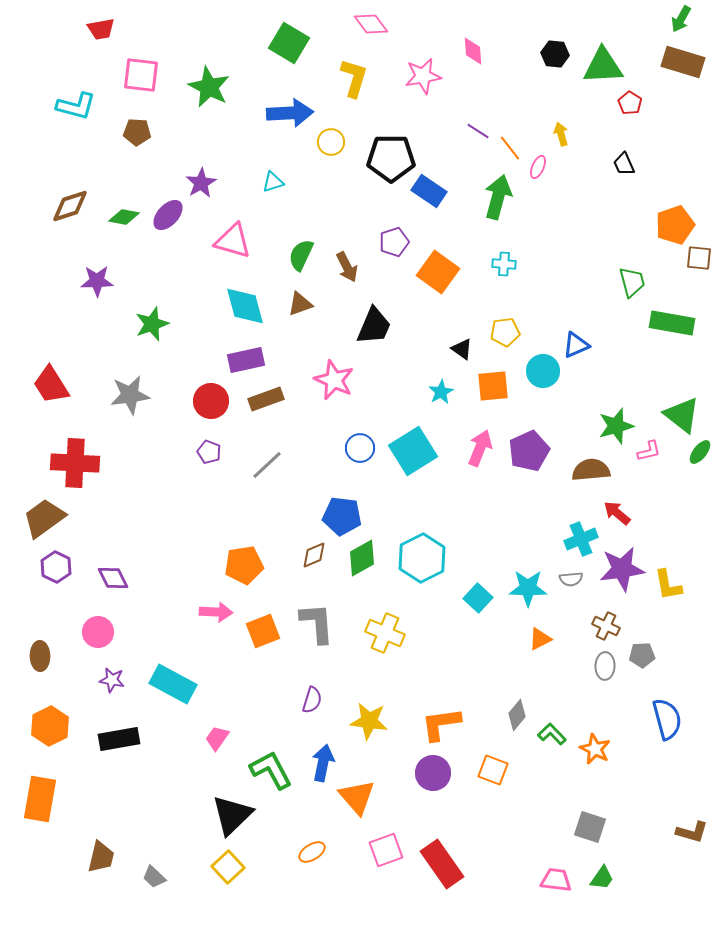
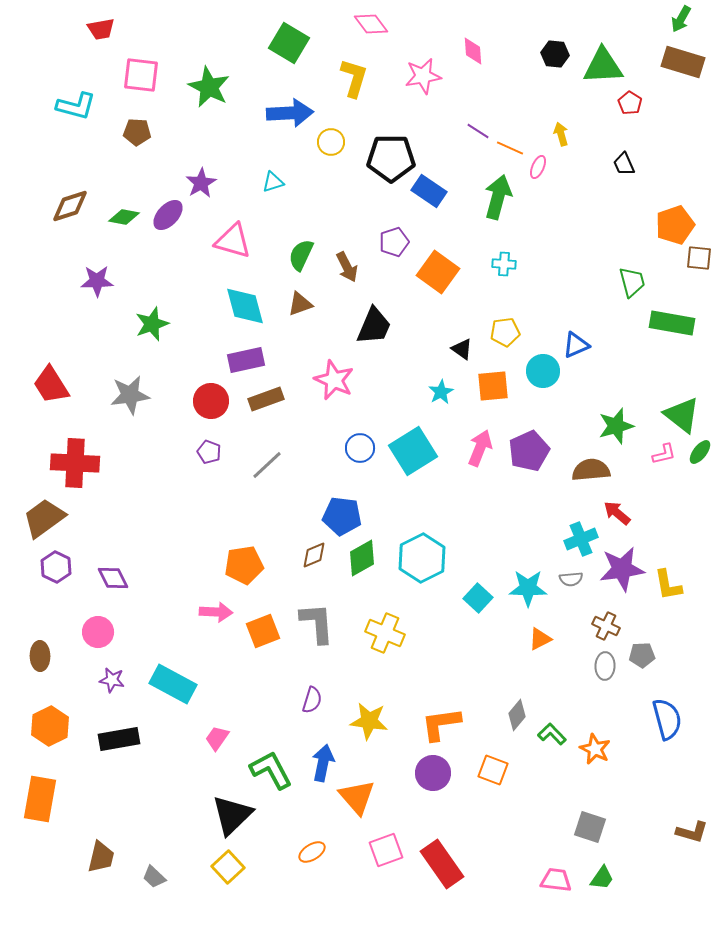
orange line at (510, 148): rotated 28 degrees counterclockwise
pink L-shape at (649, 451): moved 15 px right, 3 px down
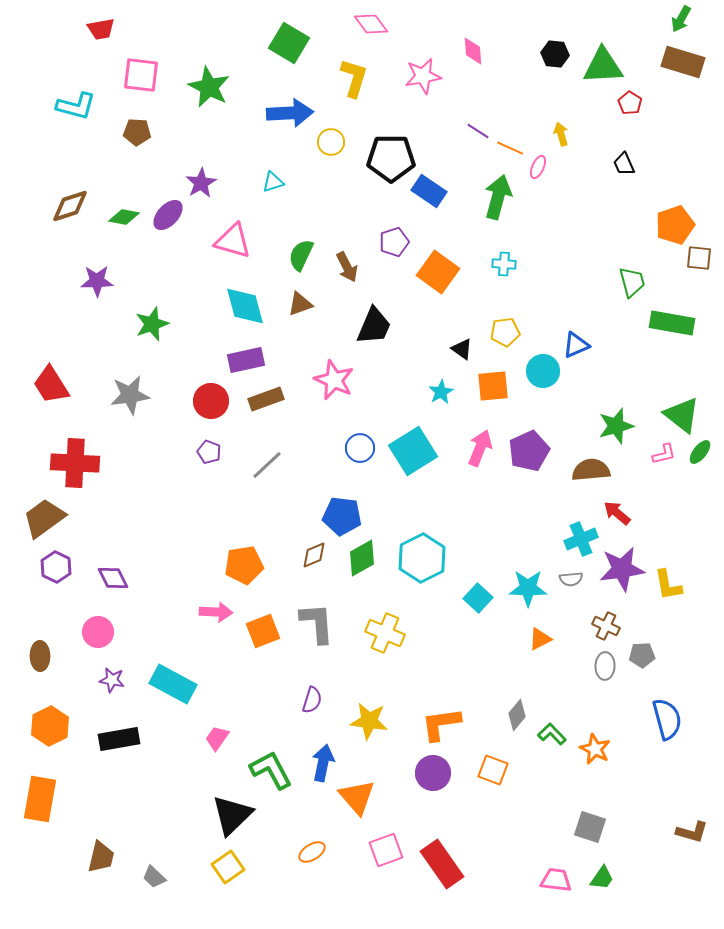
yellow square at (228, 867): rotated 8 degrees clockwise
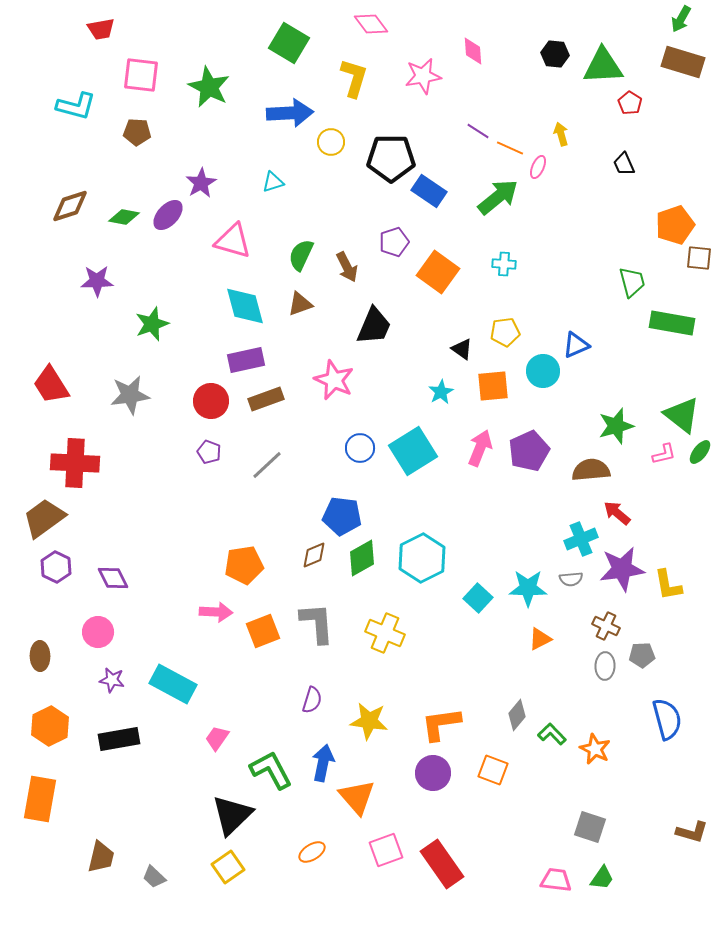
green arrow at (498, 197): rotated 36 degrees clockwise
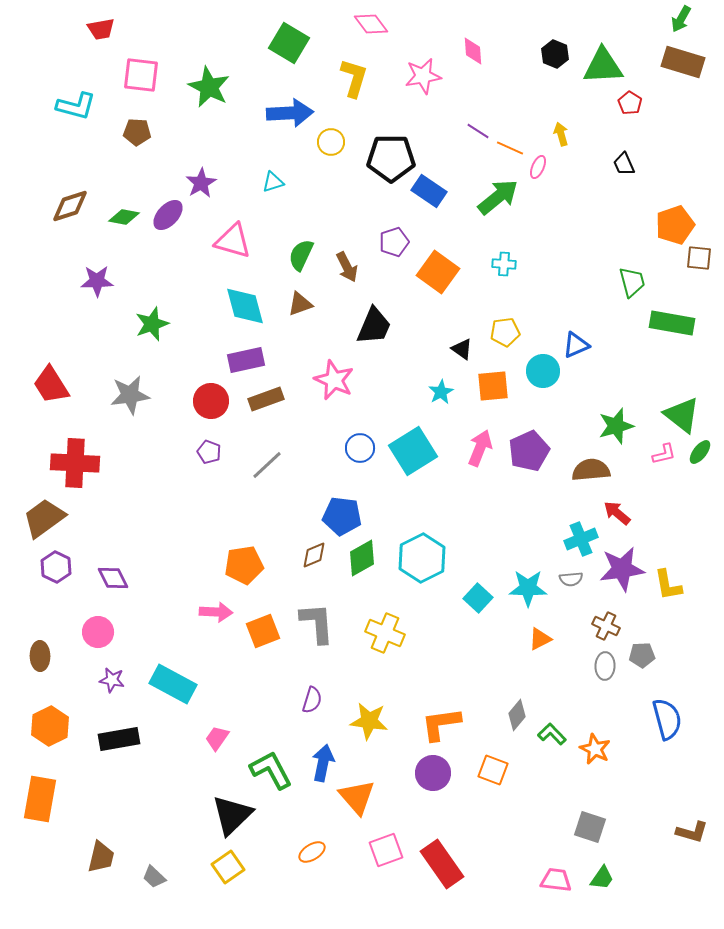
black hexagon at (555, 54): rotated 16 degrees clockwise
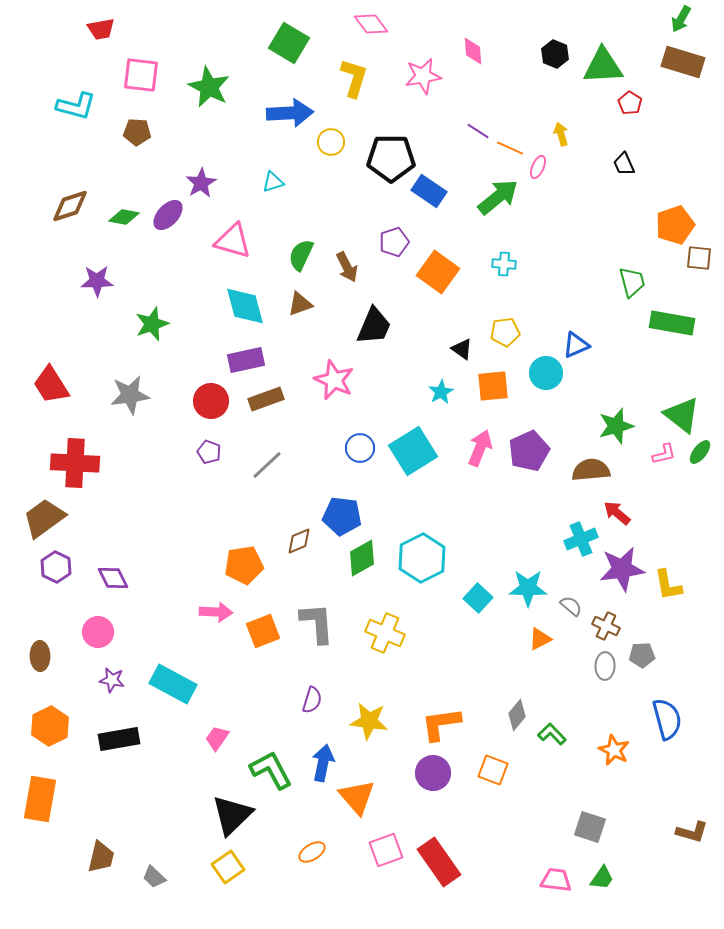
cyan circle at (543, 371): moved 3 px right, 2 px down
brown diamond at (314, 555): moved 15 px left, 14 px up
gray semicircle at (571, 579): moved 27 px down; rotated 135 degrees counterclockwise
orange star at (595, 749): moved 19 px right, 1 px down
red rectangle at (442, 864): moved 3 px left, 2 px up
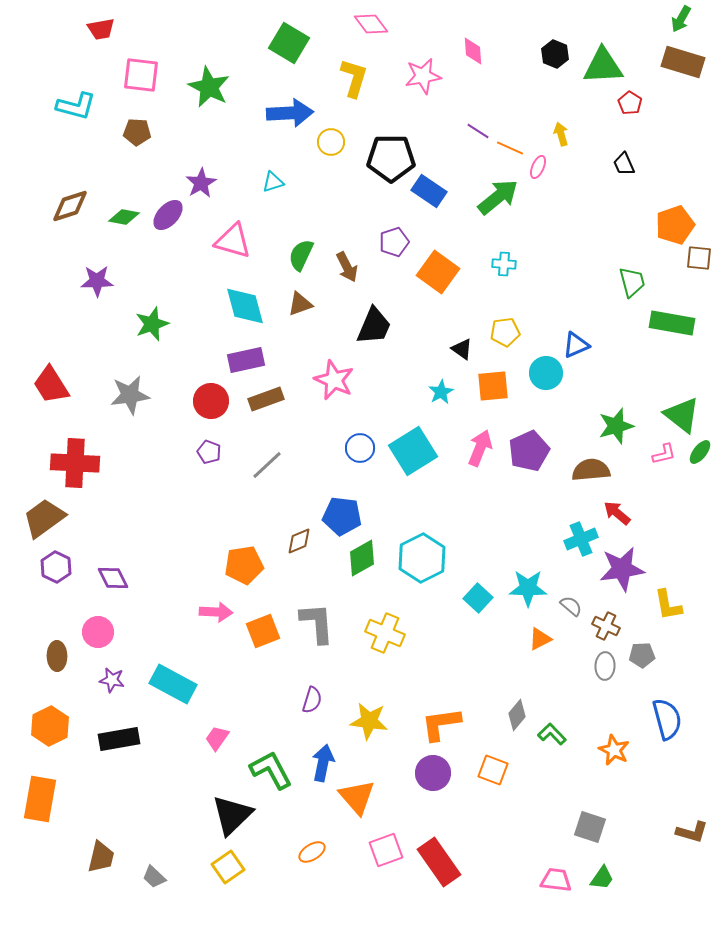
yellow L-shape at (668, 585): moved 20 px down
brown ellipse at (40, 656): moved 17 px right
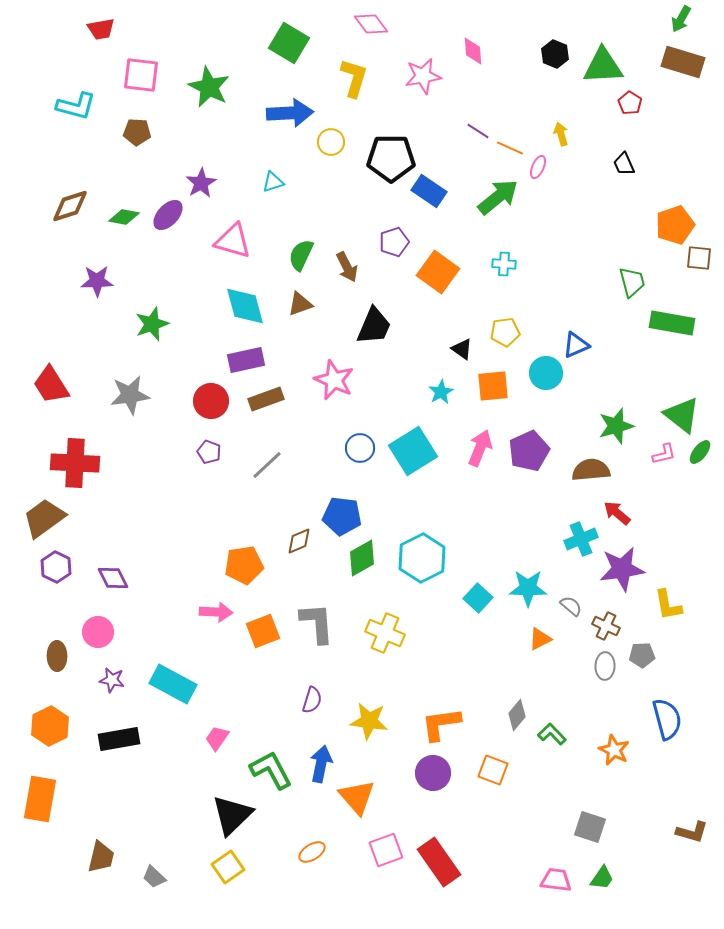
blue arrow at (323, 763): moved 2 px left, 1 px down
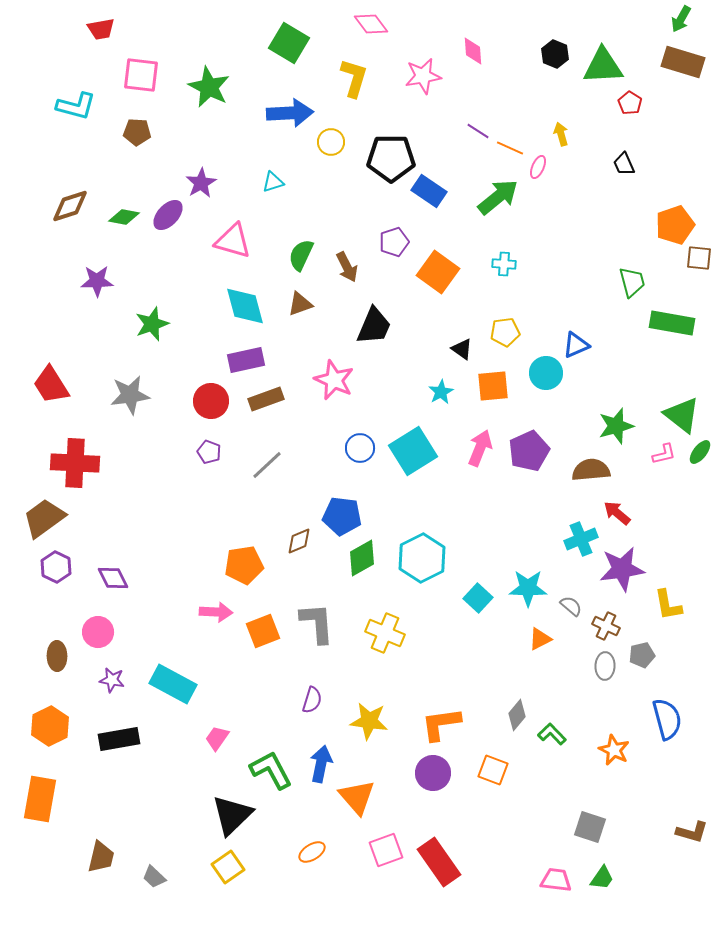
gray pentagon at (642, 655): rotated 10 degrees counterclockwise
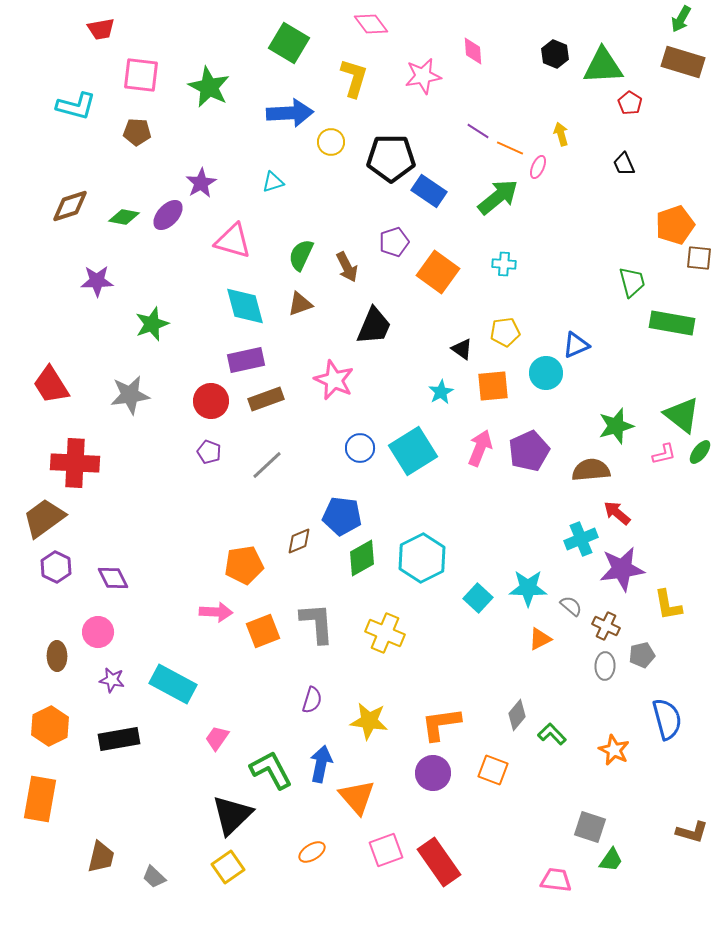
green trapezoid at (602, 878): moved 9 px right, 18 px up
